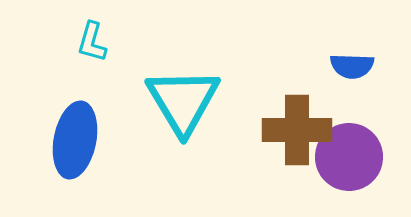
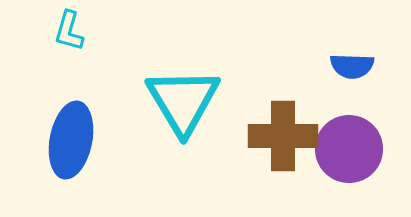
cyan L-shape: moved 23 px left, 11 px up
brown cross: moved 14 px left, 6 px down
blue ellipse: moved 4 px left
purple circle: moved 8 px up
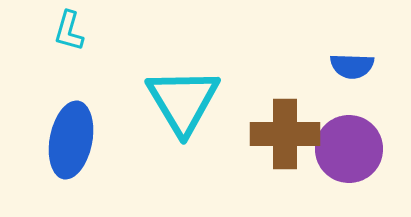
brown cross: moved 2 px right, 2 px up
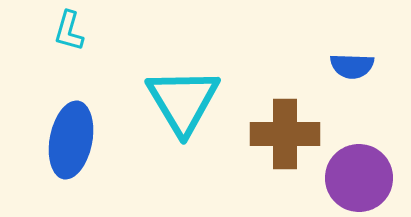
purple circle: moved 10 px right, 29 px down
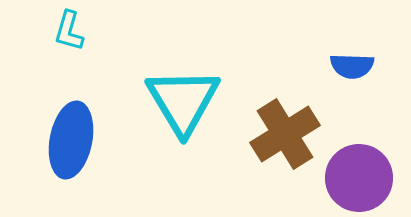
brown cross: rotated 32 degrees counterclockwise
